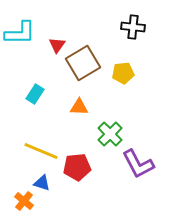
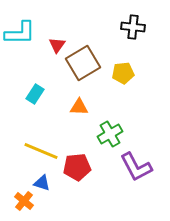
green cross: rotated 15 degrees clockwise
purple L-shape: moved 2 px left, 3 px down
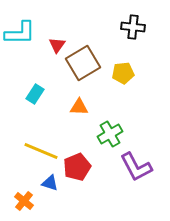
red pentagon: rotated 16 degrees counterclockwise
blue triangle: moved 8 px right
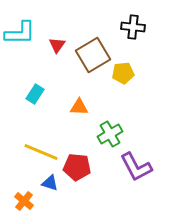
brown square: moved 10 px right, 8 px up
yellow line: moved 1 px down
red pentagon: rotated 28 degrees clockwise
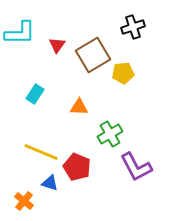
black cross: rotated 25 degrees counterclockwise
red pentagon: rotated 16 degrees clockwise
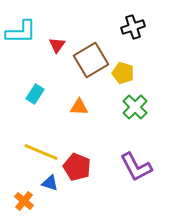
cyan L-shape: moved 1 px right, 1 px up
brown square: moved 2 px left, 5 px down
yellow pentagon: rotated 25 degrees clockwise
green cross: moved 25 px right, 27 px up; rotated 15 degrees counterclockwise
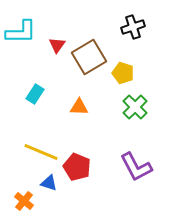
brown square: moved 2 px left, 3 px up
blue triangle: moved 1 px left
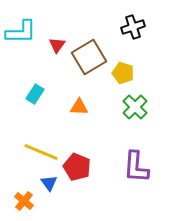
purple L-shape: rotated 32 degrees clockwise
blue triangle: rotated 36 degrees clockwise
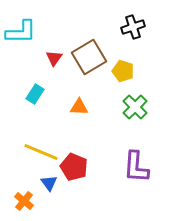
red triangle: moved 3 px left, 13 px down
yellow pentagon: moved 2 px up
red pentagon: moved 3 px left
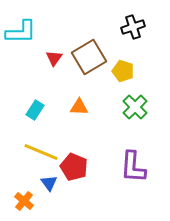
cyan rectangle: moved 16 px down
purple L-shape: moved 3 px left
